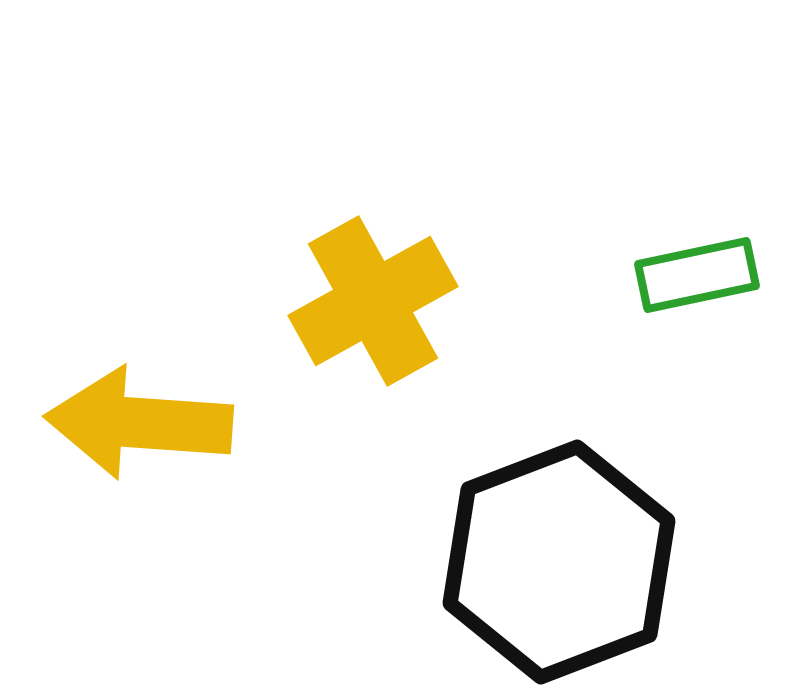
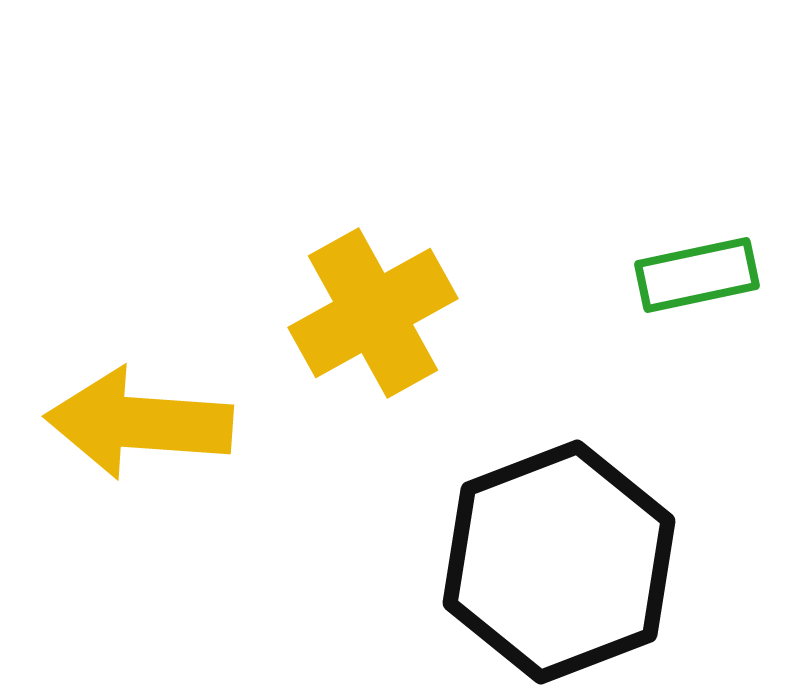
yellow cross: moved 12 px down
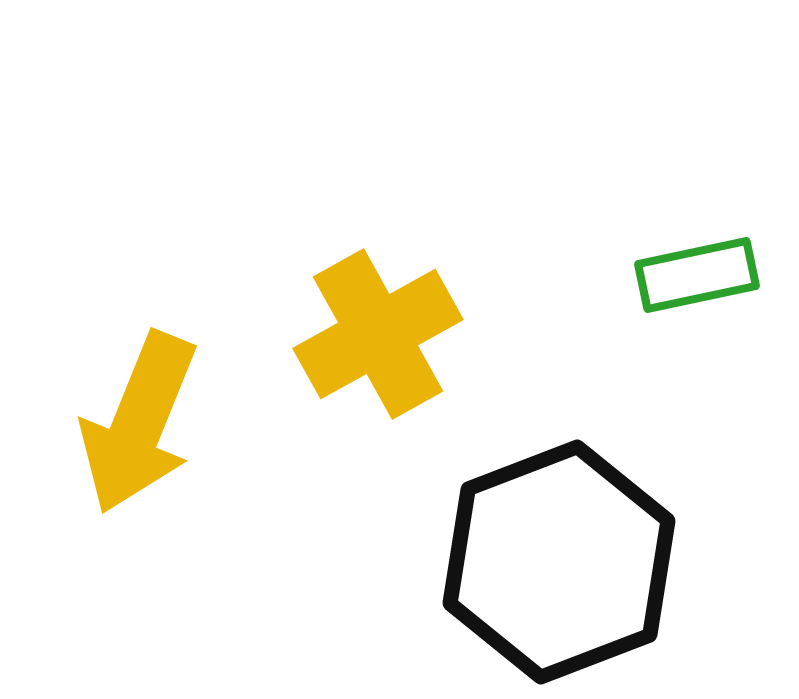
yellow cross: moved 5 px right, 21 px down
yellow arrow: rotated 72 degrees counterclockwise
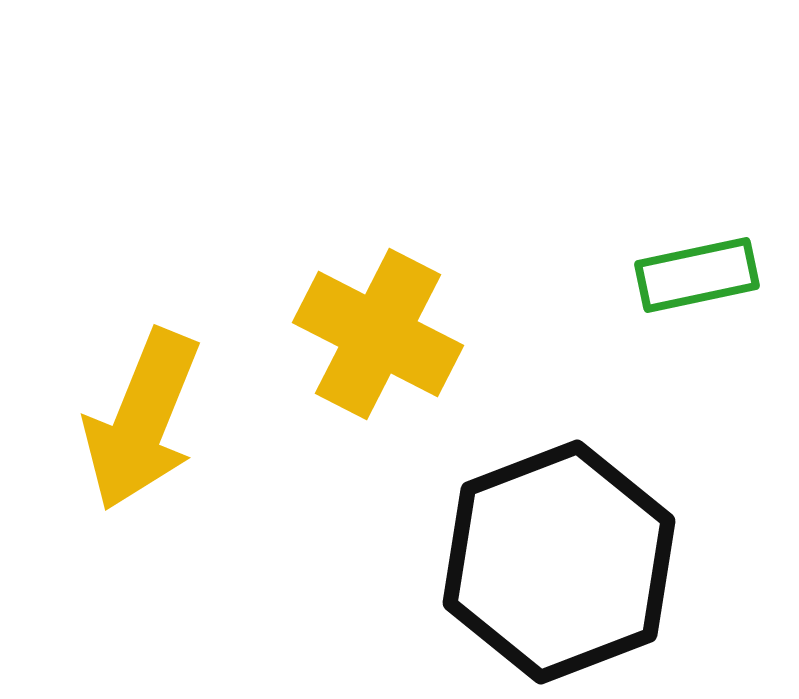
yellow cross: rotated 34 degrees counterclockwise
yellow arrow: moved 3 px right, 3 px up
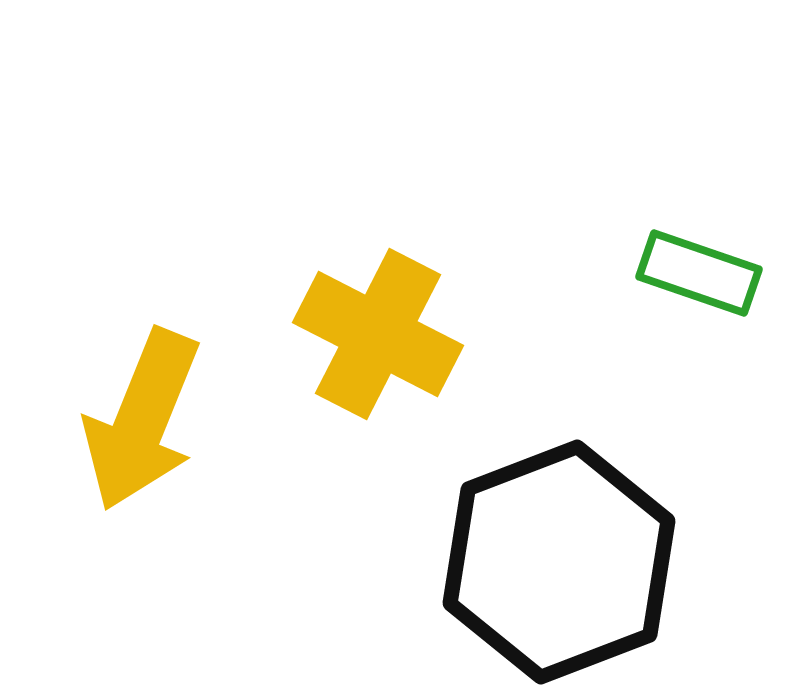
green rectangle: moved 2 px right, 2 px up; rotated 31 degrees clockwise
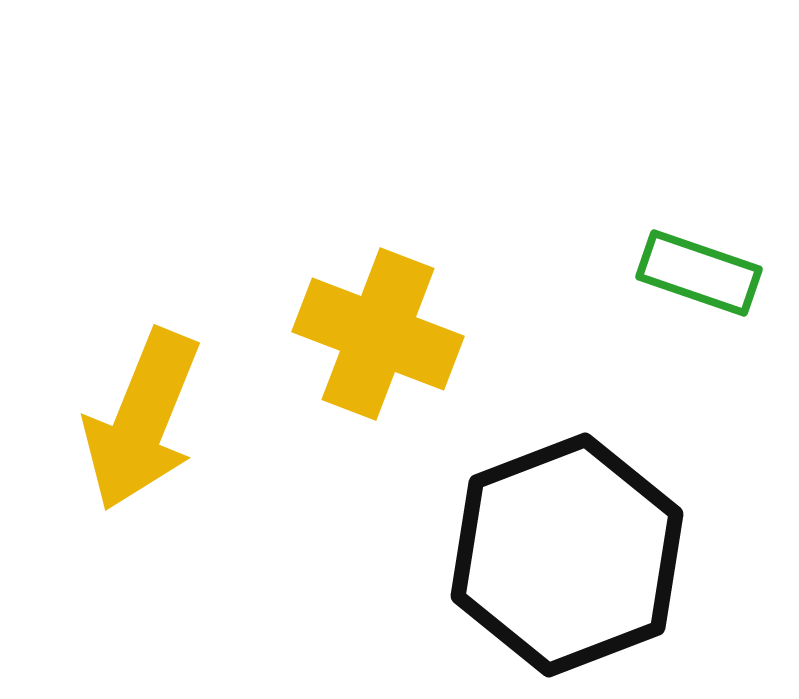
yellow cross: rotated 6 degrees counterclockwise
black hexagon: moved 8 px right, 7 px up
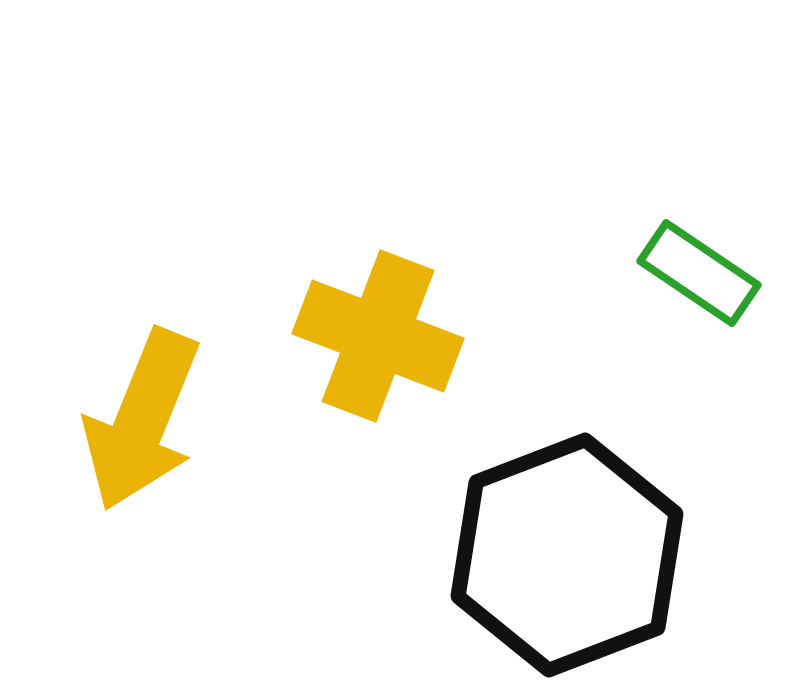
green rectangle: rotated 15 degrees clockwise
yellow cross: moved 2 px down
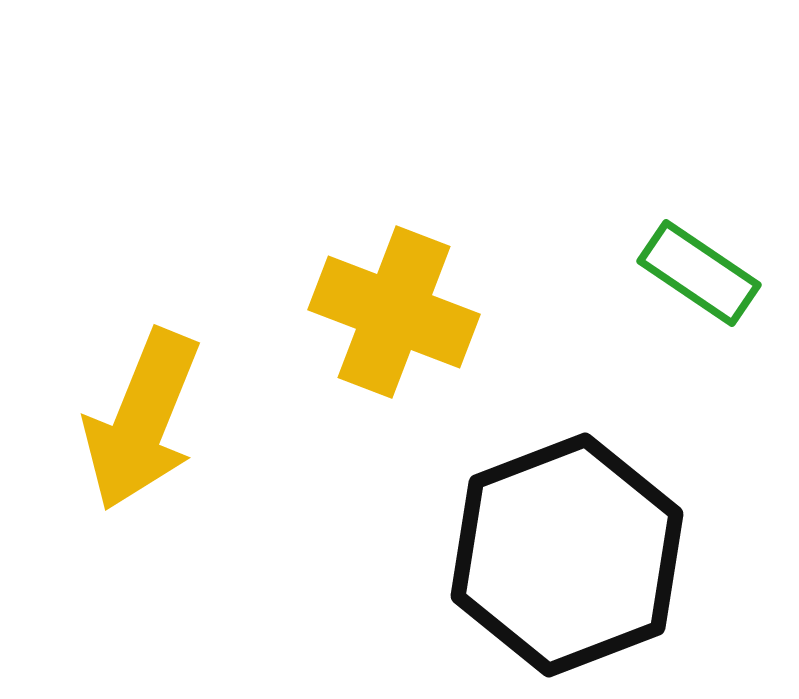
yellow cross: moved 16 px right, 24 px up
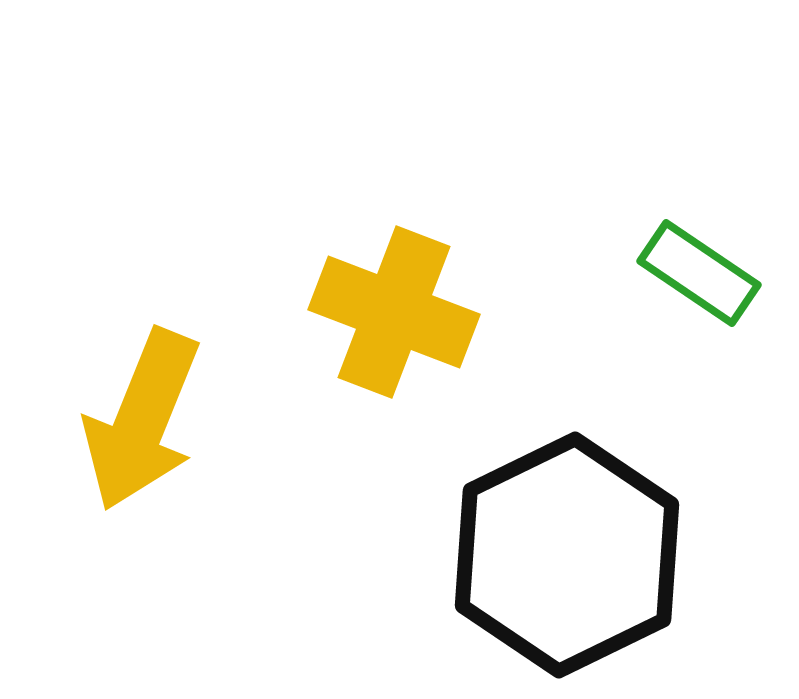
black hexagon: rotated 5 degrees counterclockwise
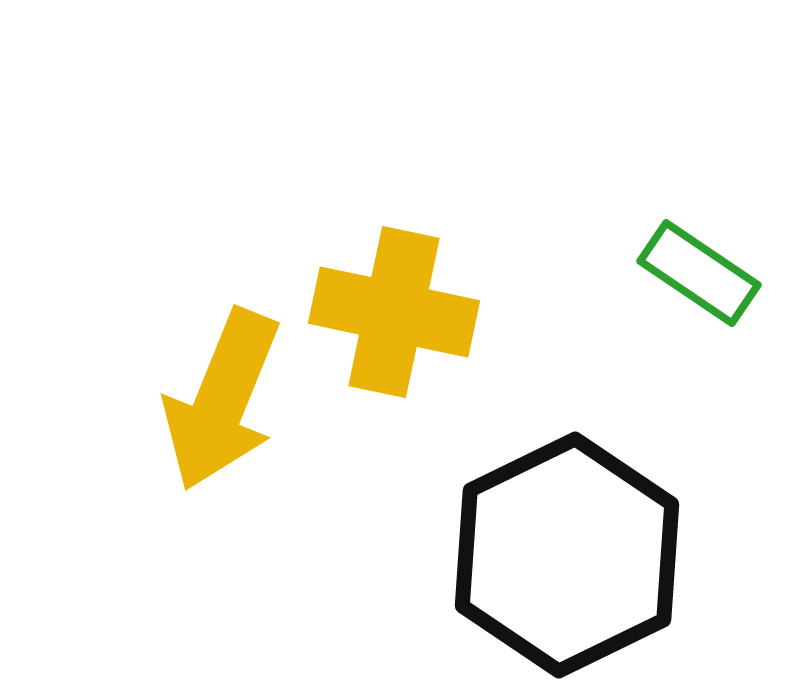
yellow cross: rotated 9 degrees counterclockwise
yellow arrow: moved 80 px right, 20 px up
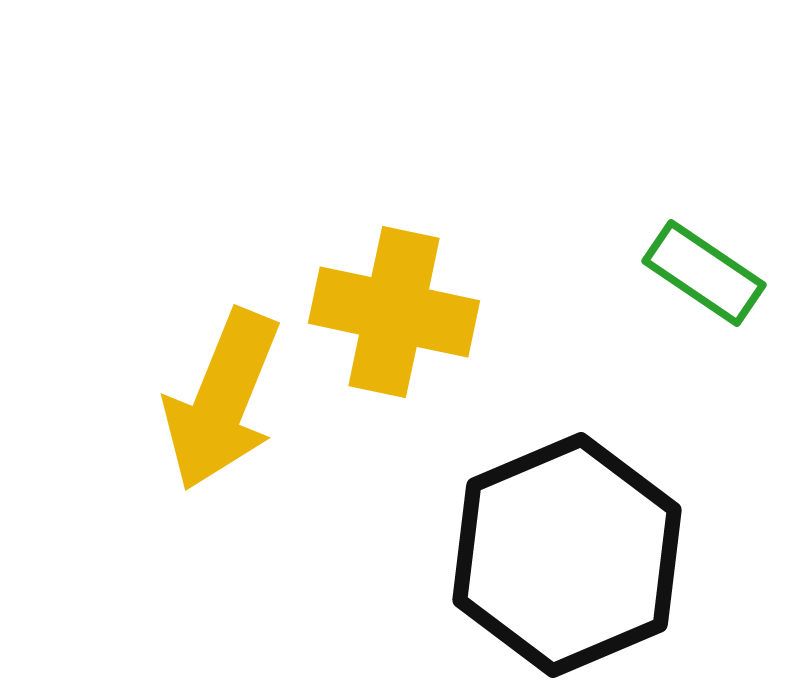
green rectangle: moved 5 px right
black hexagon: rotated 3 degrees clockwise
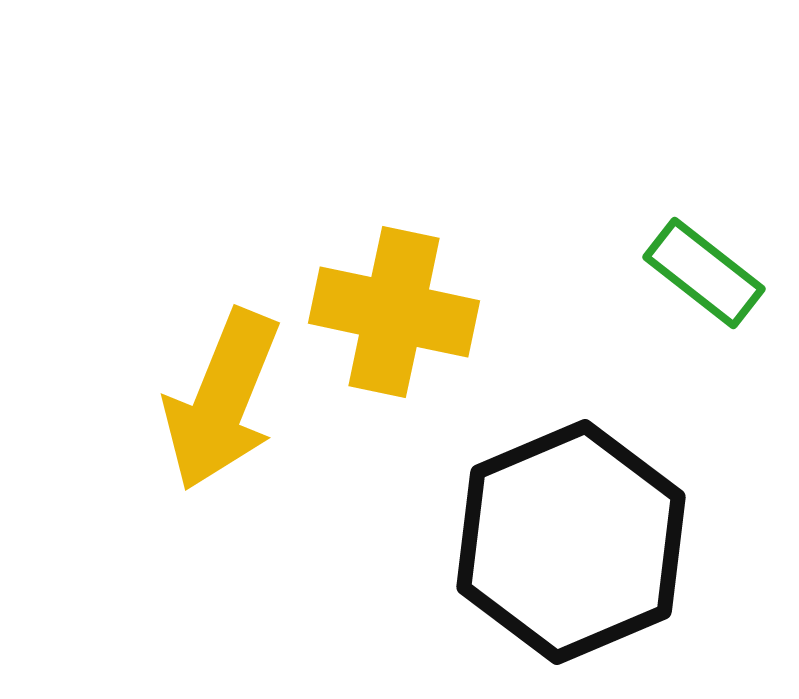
green rectangle: rotated 4 degrees clockwise
black hexagon: moved 4 px right, 13 px up
